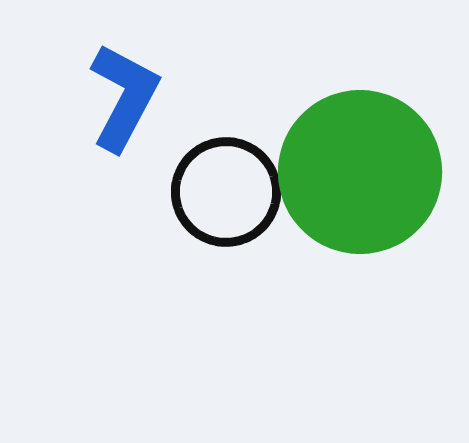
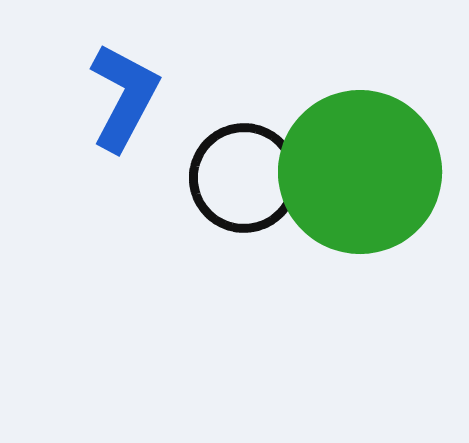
black circle: moved 18 px right, 14 px up
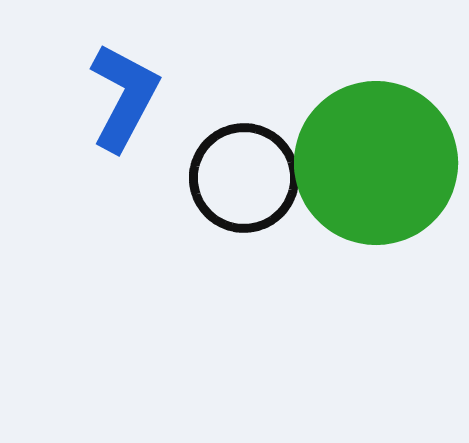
green circle: moved 16 px right, 9 px up
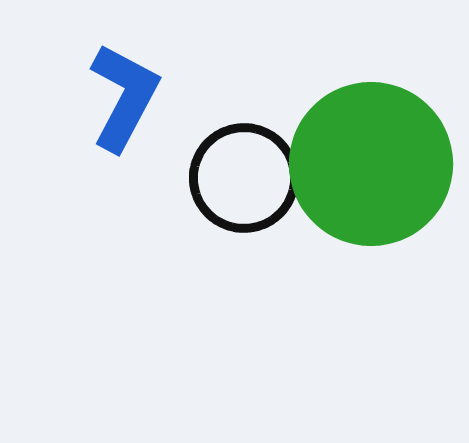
green circle: moved 5 px left, 1 px down
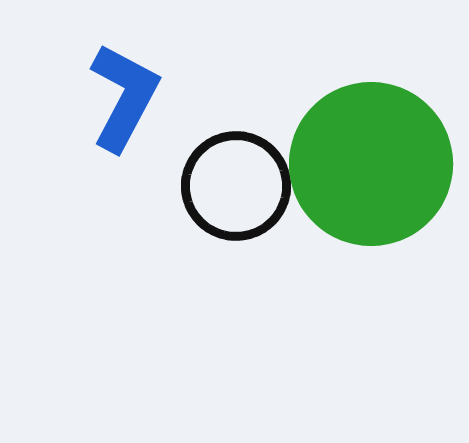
black circle: moved 8 px left, 8 px down
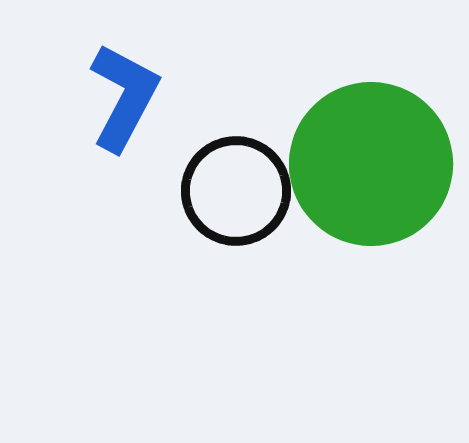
black circle: moved 5 px down
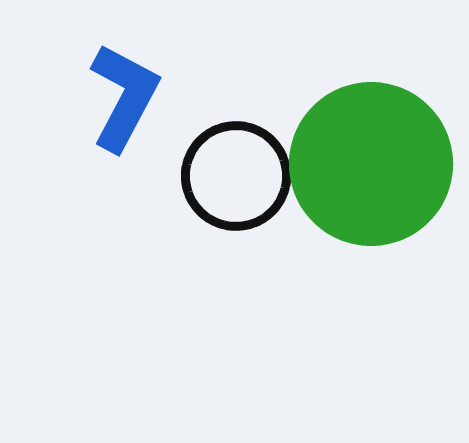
black circle: moved 15 px up
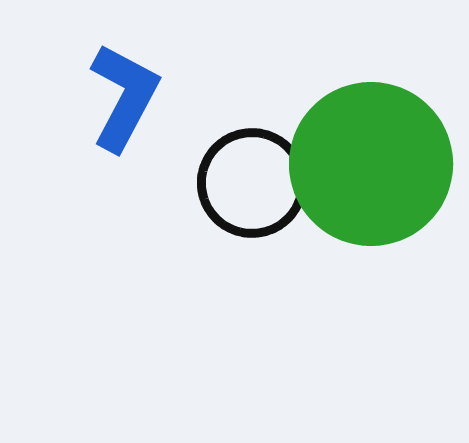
black circle: moved 16 px right, 7 px down
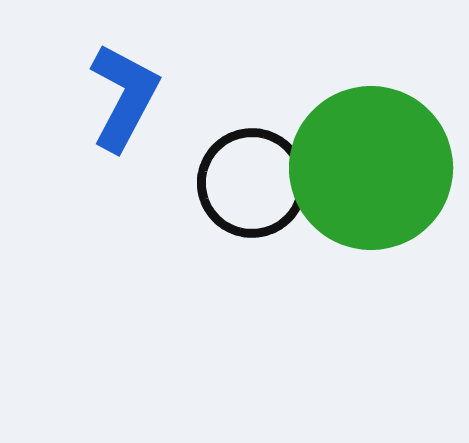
green circle: moved 4 px down
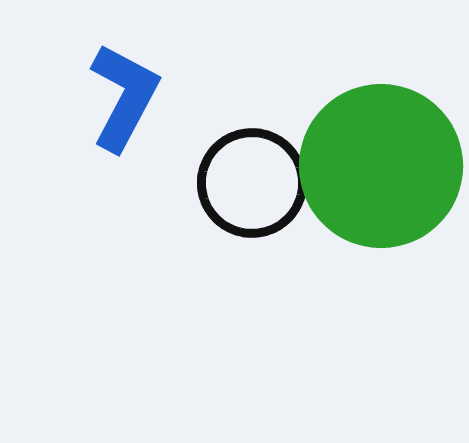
green circle: moved 10 px right, 2 px up
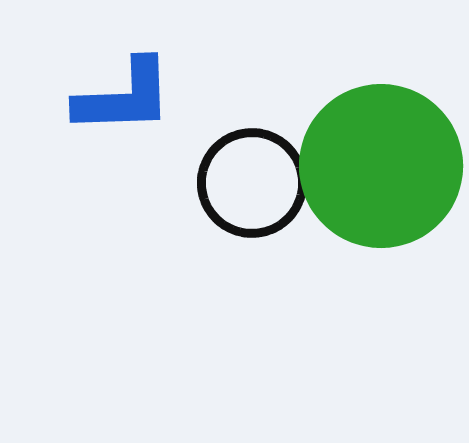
blue L-shape: rotated 60 degrees clockwise
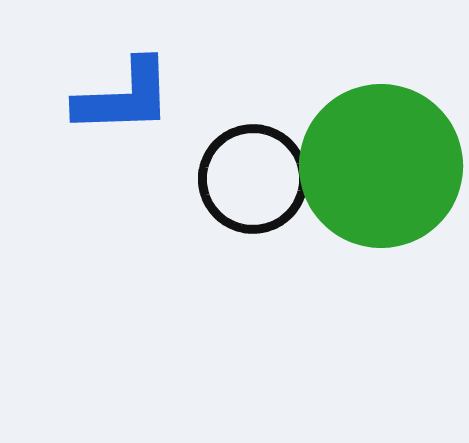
black circle: moved 1 px right, 4 px up
